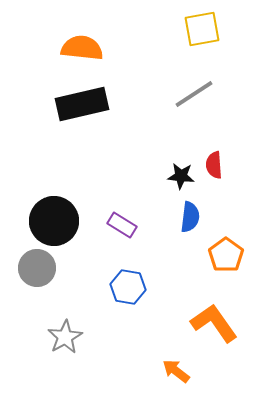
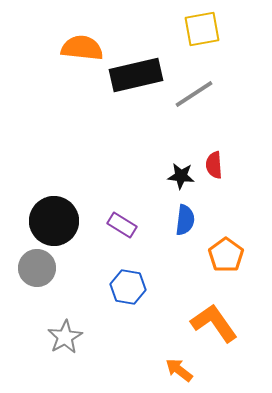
black rectangle: moved 54 px right, 29 px up
blue semicircle: moved 5 px left, 3 px down
orange arrow: moved 3 px right, 1 px up
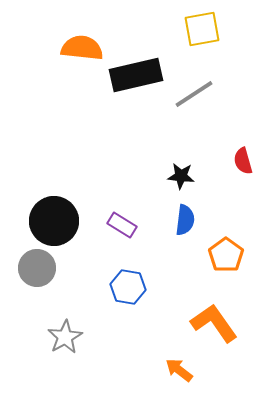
red semicircle: moved 29 px right, 4 px up; rotated 12 degrees counterclockwise
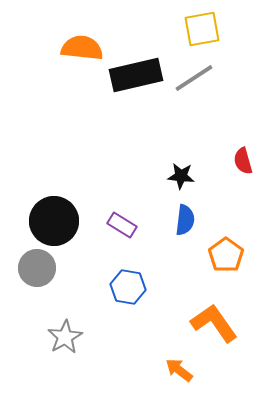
gray line: moved 16 px up
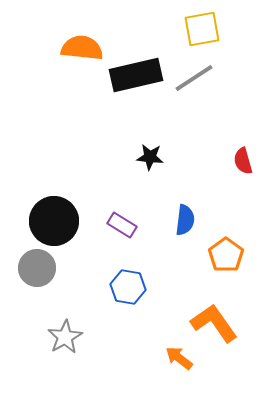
black star: moved 31 px left, 19 px up
orange arrow: moved 12 px up
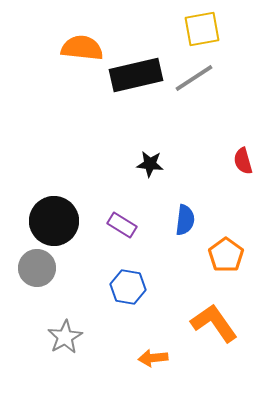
black star: moved 7 px down
orange arrow: moved 26 px left; rotated 44 degrees counterclockwise
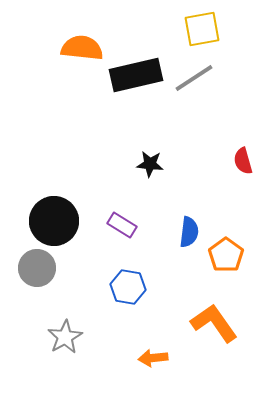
blue semicircle: moved 4 px right, 12 px down
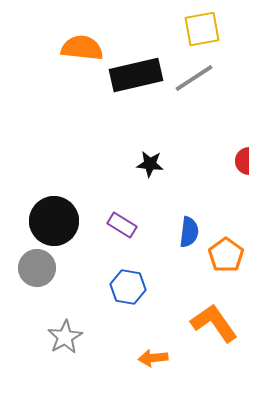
red semicircle: rotated 16 degrees clockwise
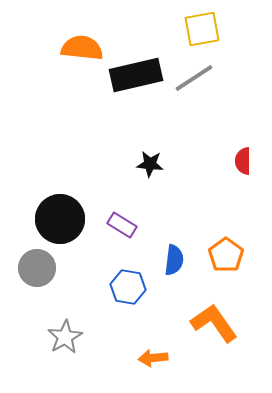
black circle: moved 6 px right, 2 px up
blue semicircle: moved 15 px left, 28 px down
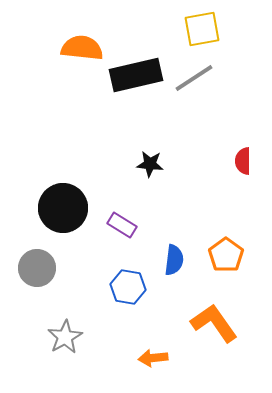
black circle: moved 3 px right, 11 px up
